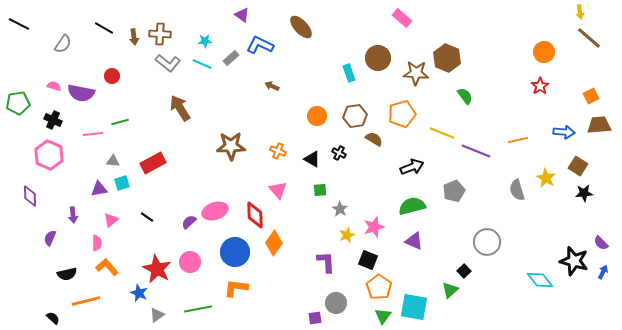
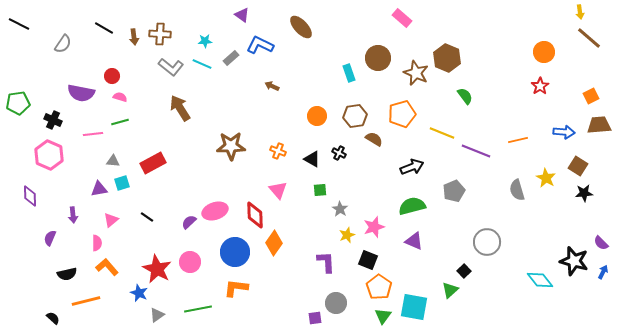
gray L-shape at (168, 63): moved 3 px right, 4 px down
brown star at (416, 73): rotated 20 degrees clockwise
pink semicircle at (54, 86): moved 66 px right, 11 px down
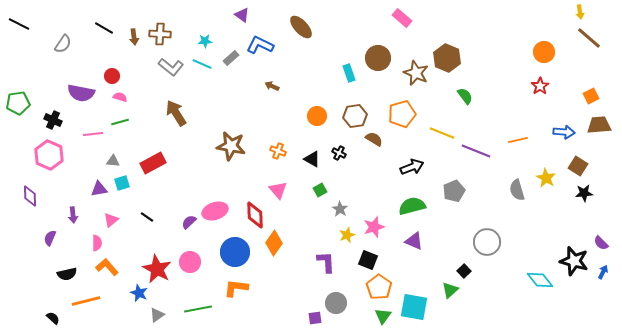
brown arrow at (180, 108): moved 4 px left, 5 px down
brown star at (231, 146): rotated 12 degrees clockwise
green square at (320, 190): rotated 24 degrees counterclockwise
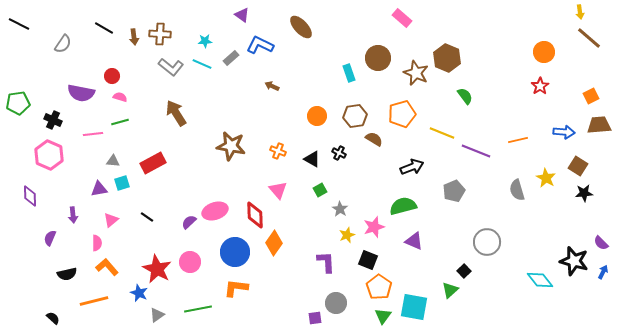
green semicircle at (412, 206): moved 9 px left
orange line at (86, 301): moved 8 px right
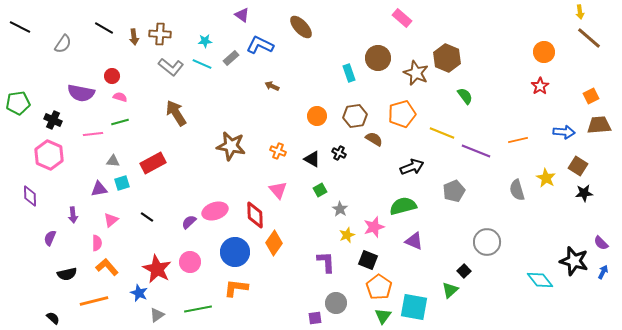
black line at (19, 24): moved 1 px right, 3 px down
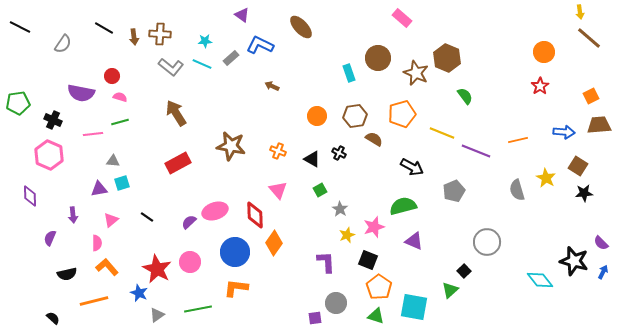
red rectangle at (153, 163): moved 25 px right
black arrow at (412, 167): rotated 50 degrees clockwise
green triangle at (383, 316): moved 7 px left; rotated 48 degrees counterclockwise
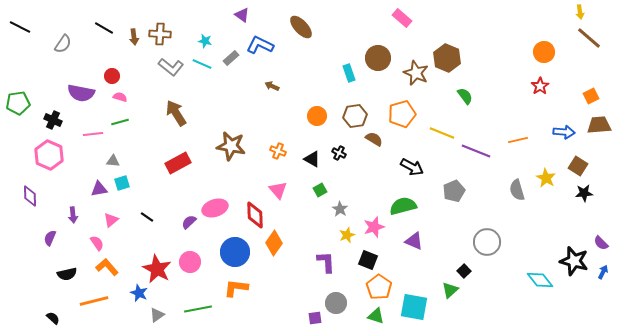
cyan star at (205, 41): rotated 16 degrees clockwise
pink ellipse at (215, 211): moved 3 px up
pink semicircle at (97, 243): rotated 35 degrees counterclockwise
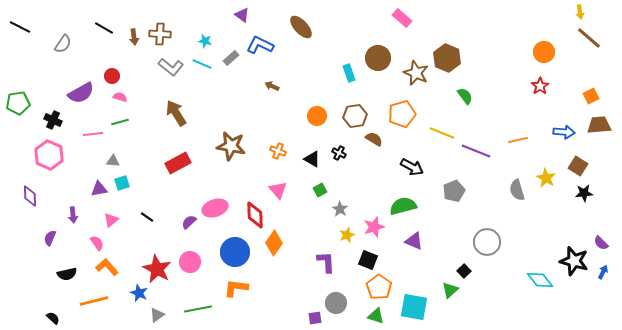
purple semicircle at (81, 93): rotated 40 degrees counterclockwise
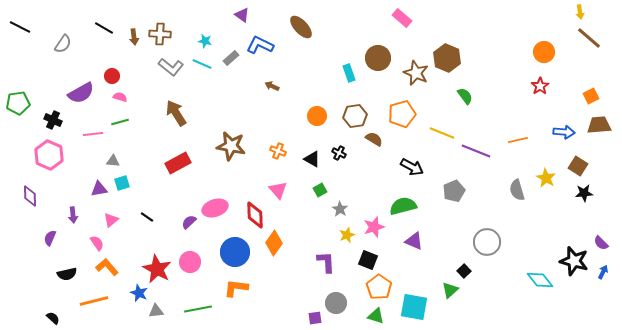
gray triangle at (157, 315): moved 1 px left, 4 px up; rotated 28 degrees clockwise
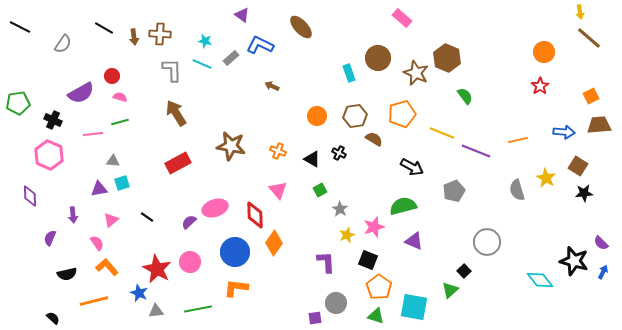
gray L-shape at (171, 67): moved 1 px right, 3 px down; rotated 130 degrees counterclockwise
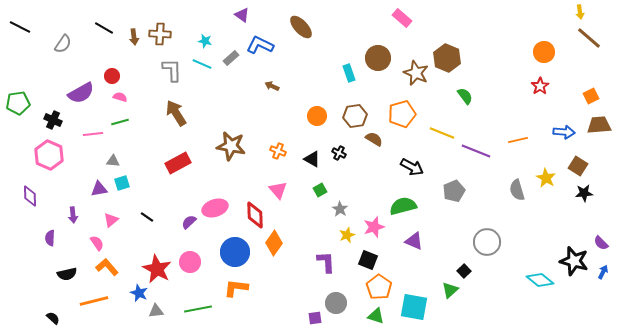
purple semicircle at (50, 238): rotated 21 degrees counterclockwise
cyan diamond at (540, 280): rotated 12 degrees counterclockwise
